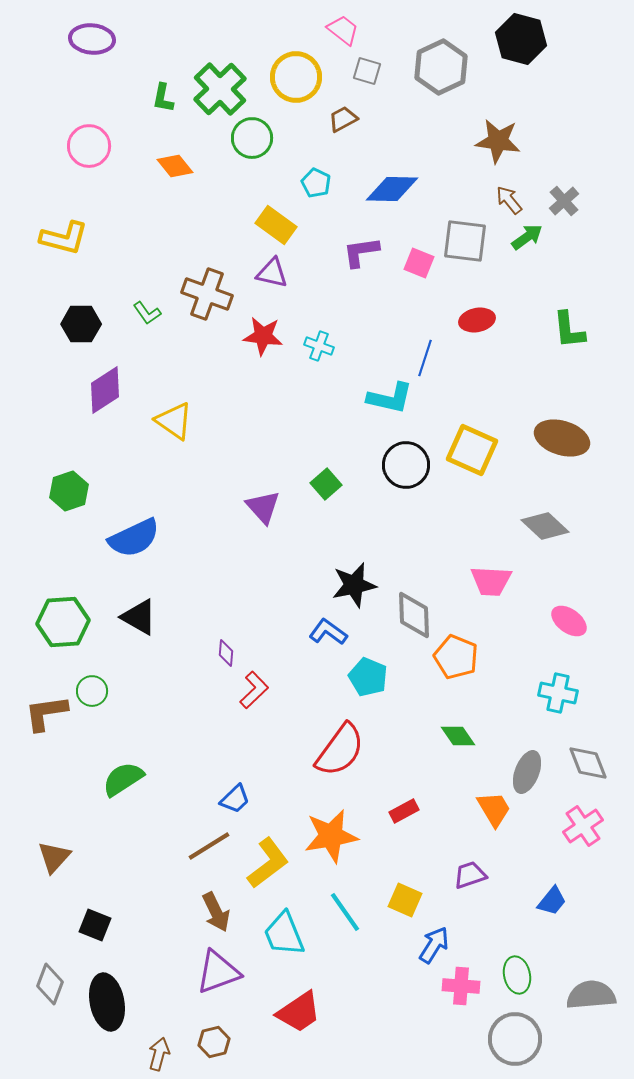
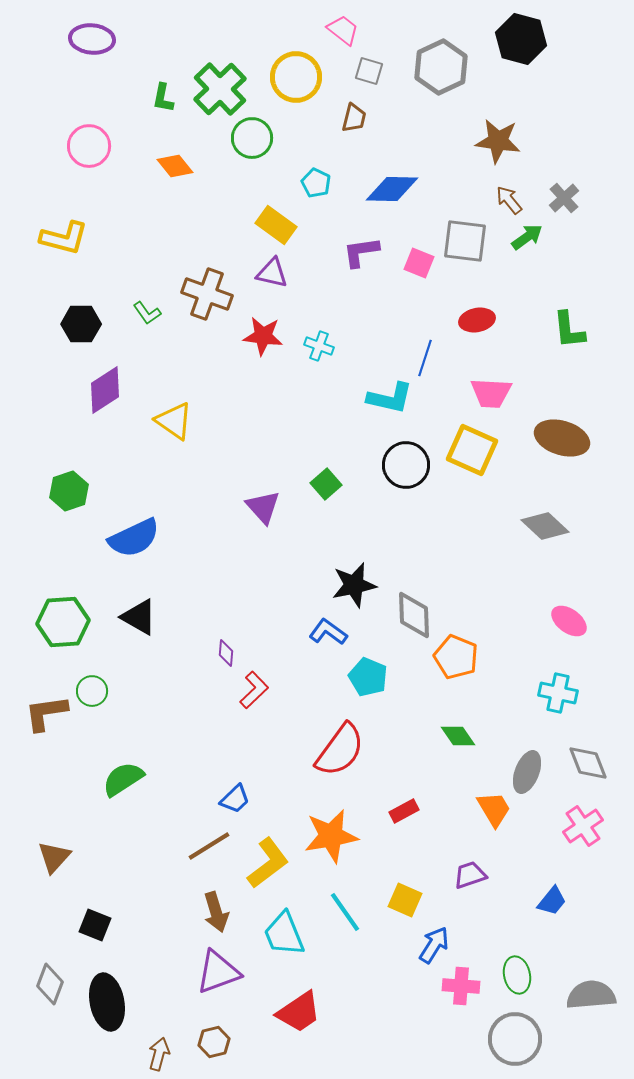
gray square at (367, 71): moved 2 px right
brown trapezoid at (343, 119): moved 11 px right, 1 px up; rotated 132 degrees clockwise
gray cross at (564, 201): moved 3 px up
pink trapezoid at (491, 581): moved 188 px up
brown arrow at (216, 912): rotated 9 degrees clockwise
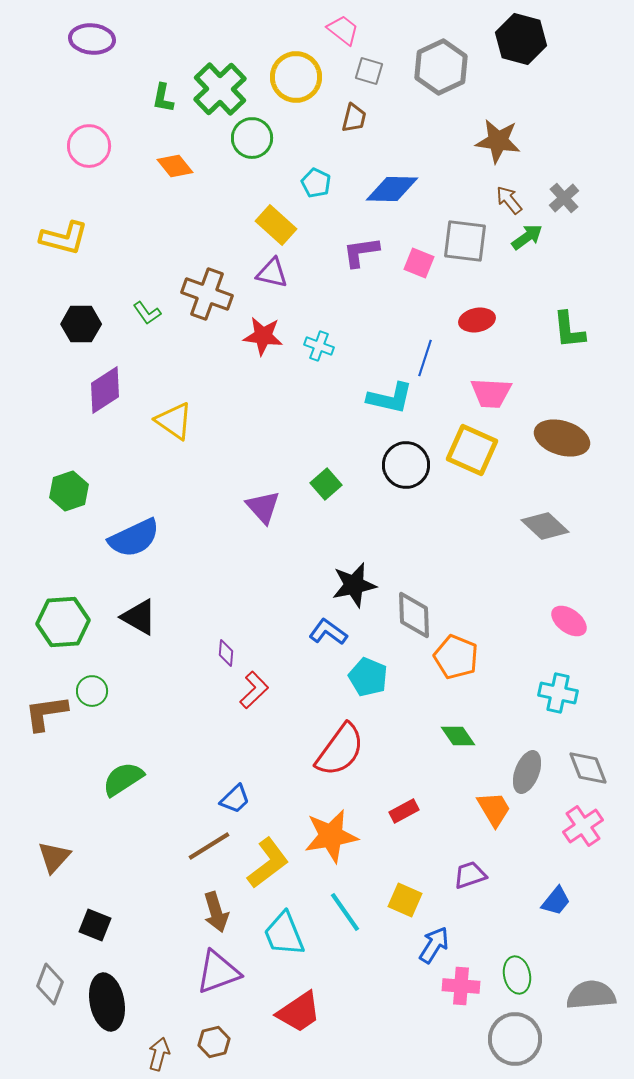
yellow rectangle at (276, 225): rotated 6 degrees clockwise
gray diamond at (588, 763): moved 5 px down
blue trapezoid at (552, 901): moved 4 px right
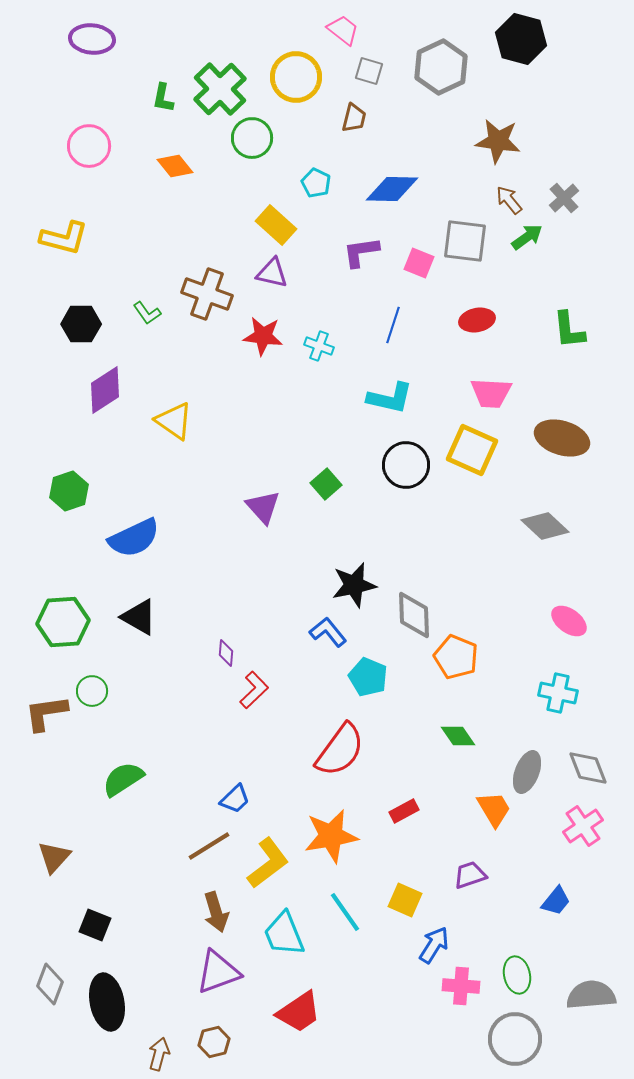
blue line at (425, 358): moved 32 px left, 33 px up
blue L-shape at (328, 632): rotated 15 degrees clockwise
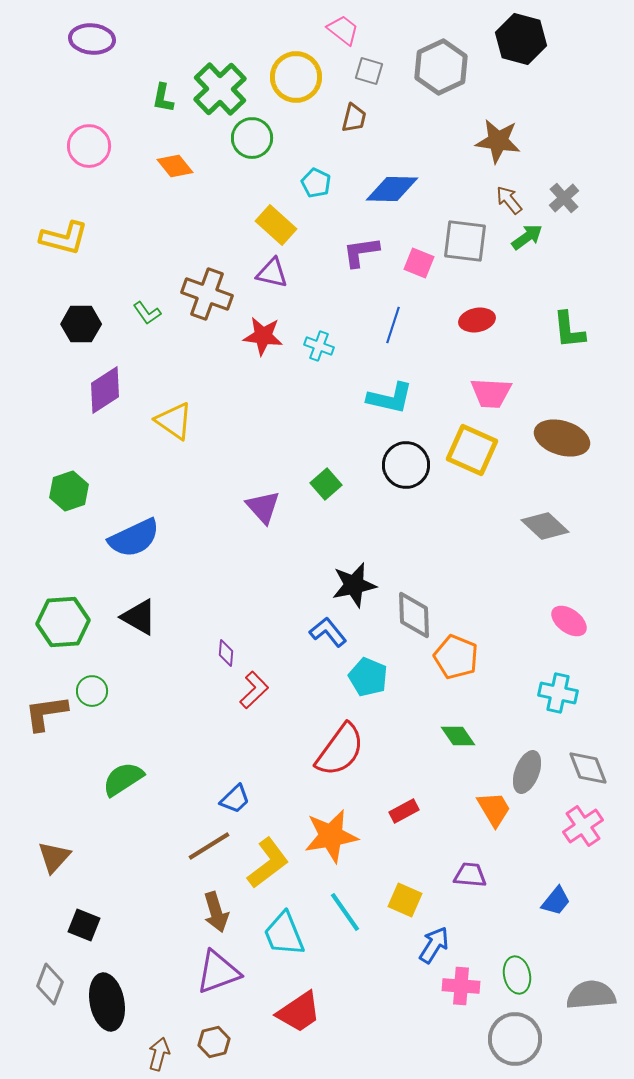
purple trapezoid at (470, 875): rotated 24 degrees clockwise
black square at (95, 925): moved 11 px left
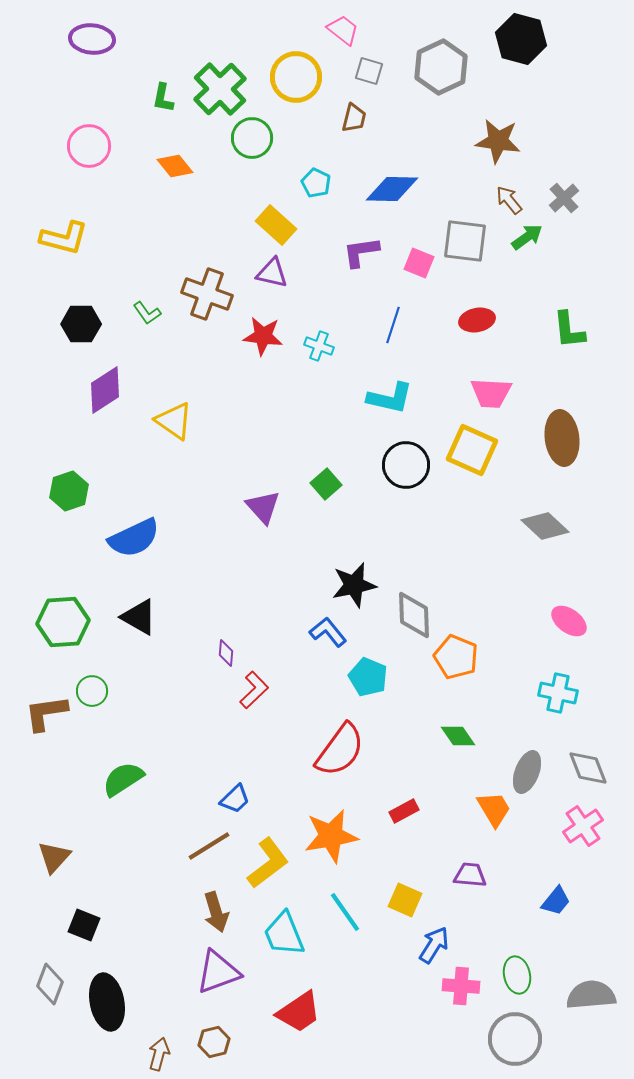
brown ellipse at (562, 438): rotated 66 degrees clockwise
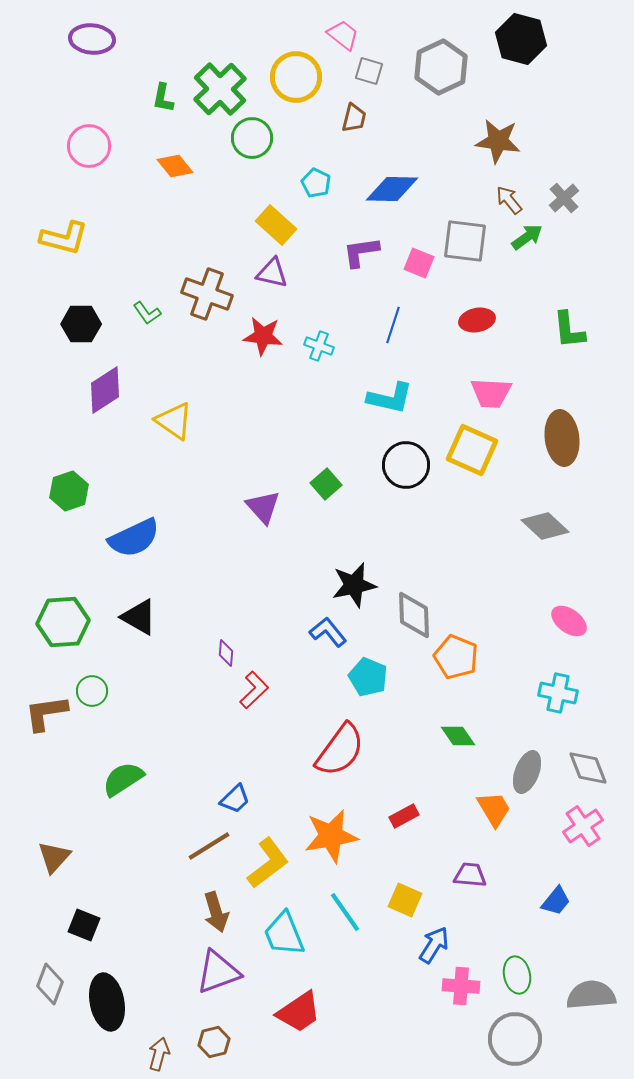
pink trapezoid at (343, 30): moved 5 px down
red rectangle at (404, 811): moved 5 px down
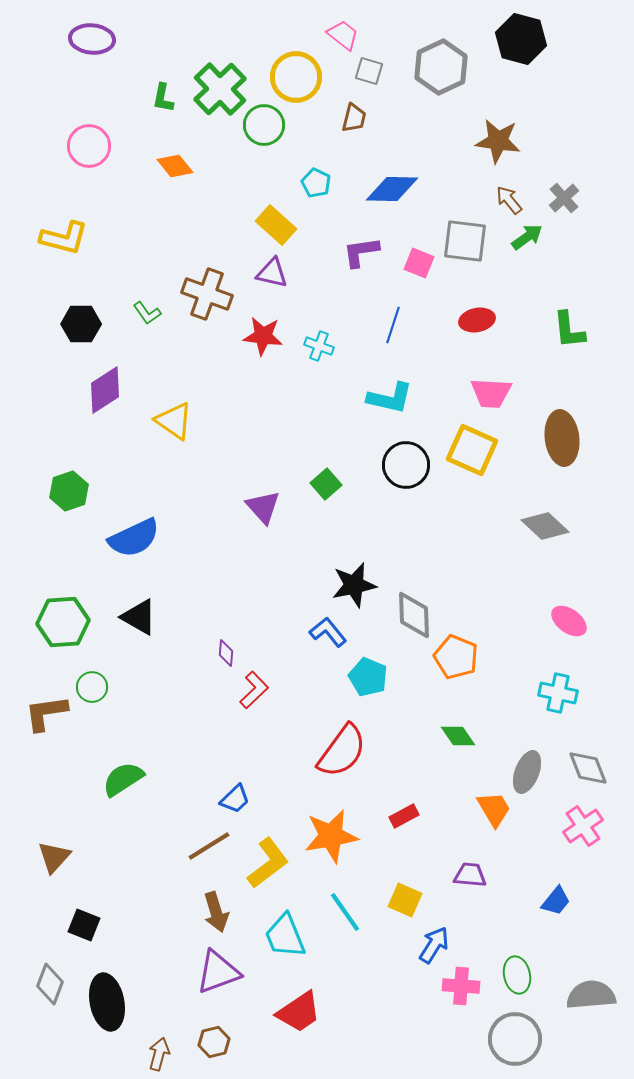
green circle at (252, 138): moved 12 px right, 13 px up
green circle at (92, 691): moved 4 px up
red semicircle at (340, 750): moved 2 px right, 1 px down
cyan trapezoid at (284, 934): moved 1 px right, 2 px down
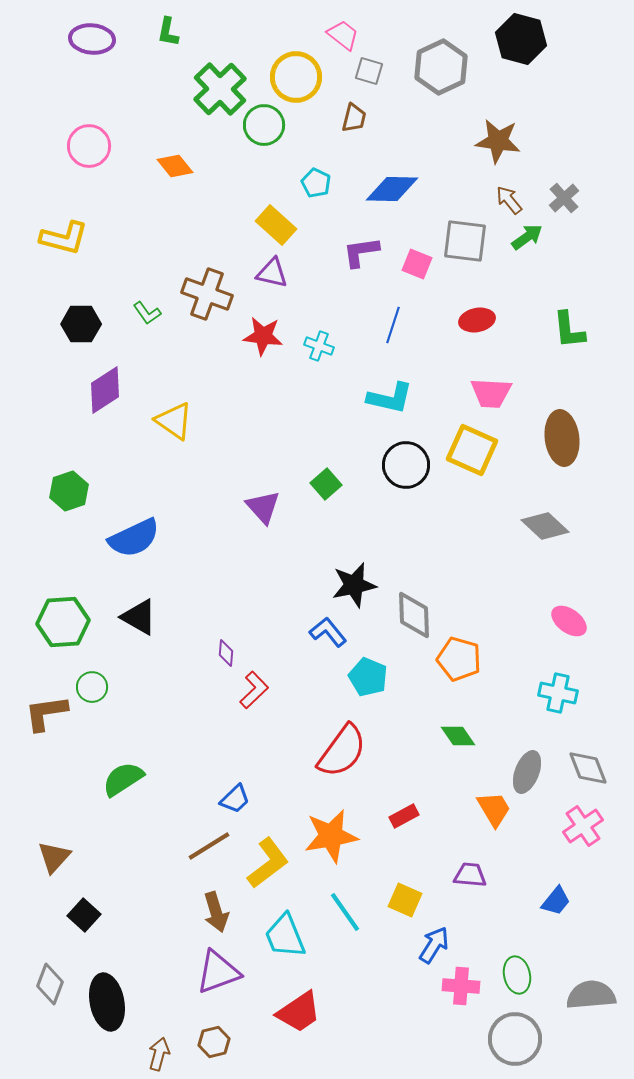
green L-shape at (163, 98): moved 5 px right, 66 px up
pink square at (419, 263): moved 2 px left, 1 px down
orange pentagon at (456, 657): moved 3 px right, 2 px down; rotated 6 degrees counterclockwise
black square at (84, 925): moved 10 px up; rotated 20 degrees clockwise
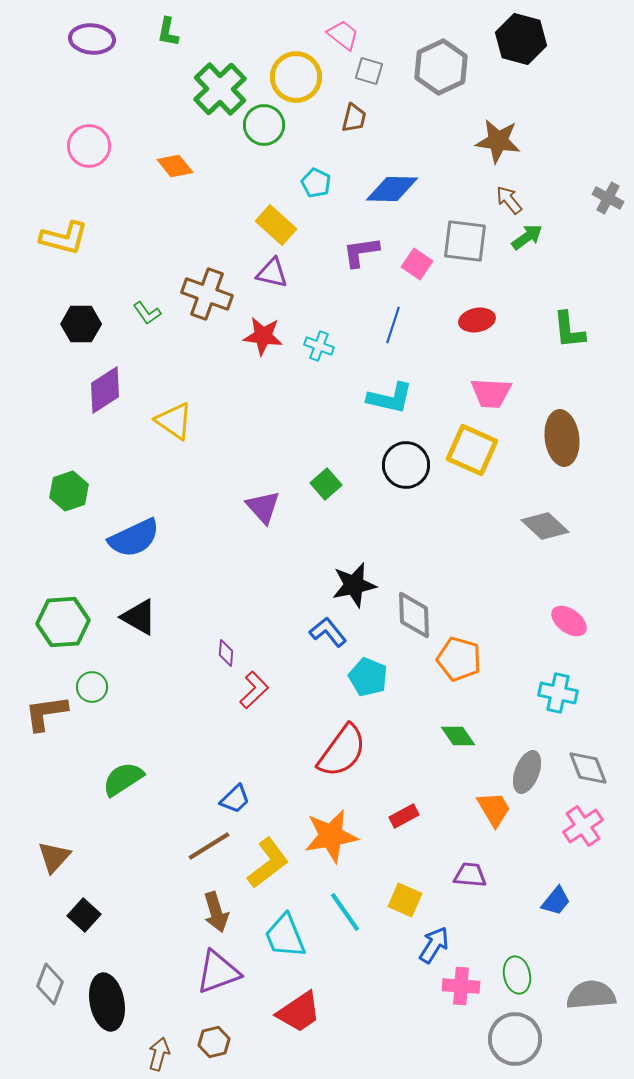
gray cross at (564, 198): moved 44 px right; rotated 20 degrees counterclockwise
pink square at (417, 264): rotated 12 degrees clockwise
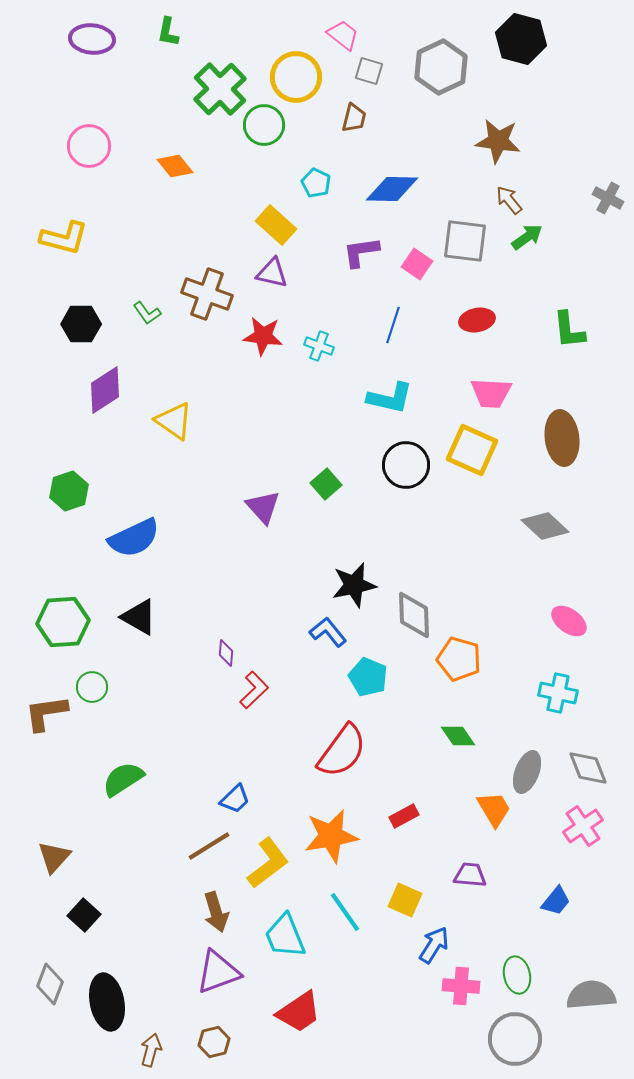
brown arrow at (159, 1054): moved 8 px left, 4 px up
